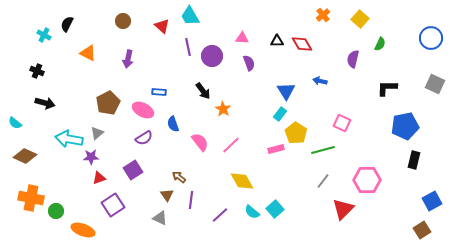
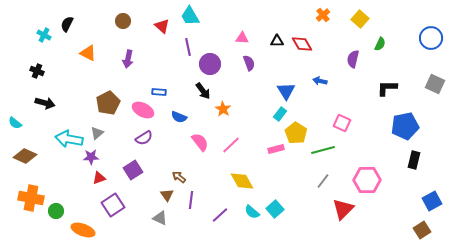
purple circle at (212, 56): moved 2 px left, 8 px down
blue semicircle at (173, 124): moved 6 px right, 7 px up; rotated 49 degrees counterclockwise
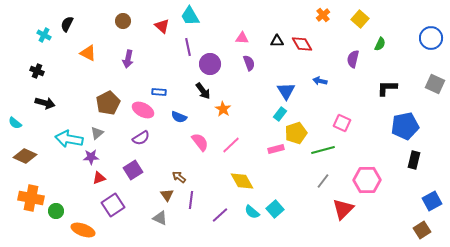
yellow pentagon at (296, 133): rotated 20 degrees clockwise
purple semicircle at (144, 138): moved 3 px left
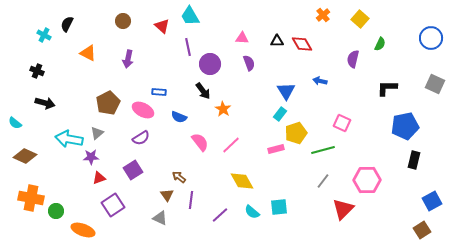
cyan square at (275, 209): moved 4 px right, 2 px up; rotated 36 degrees clockwise
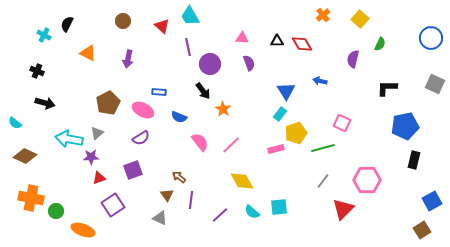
green line at (323, 150): moved 2 px up
purple square at (133, 170): rotated 12 degrees clockwise
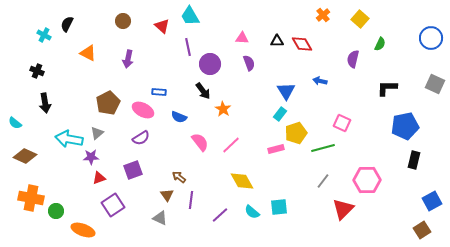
black arrow at (45, 103): rotated 66 degrees clockwise
